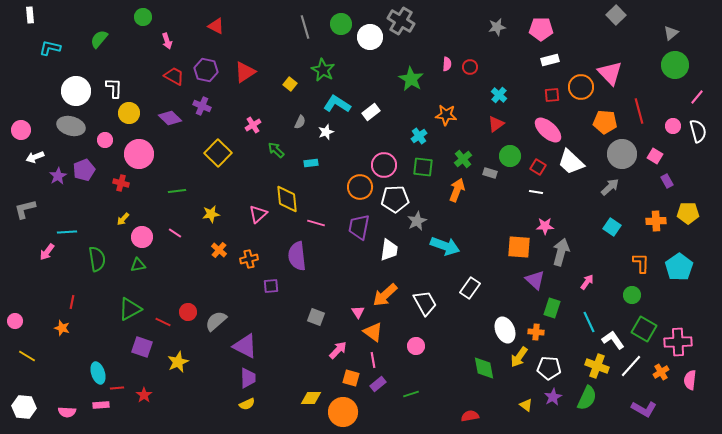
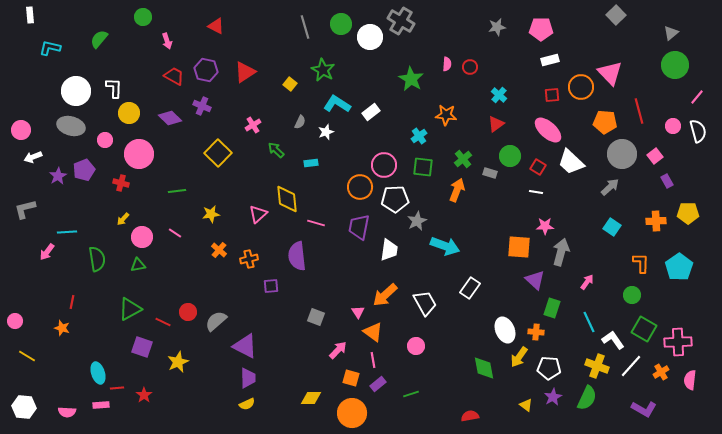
pink square at (655, 156): rotated 21 degrees clockwise
white arrow at (35, 157): moved 2 px left
orange circle at (343, 412): moved 9 px right, 1 px down
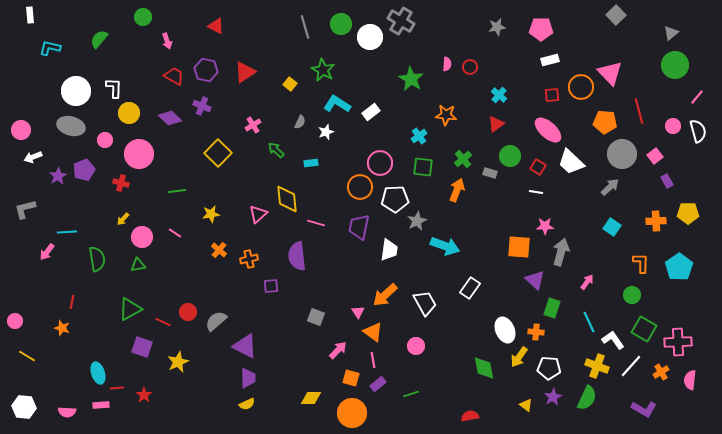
pink circle at (384, 165): moved 4 px left, 2 px up
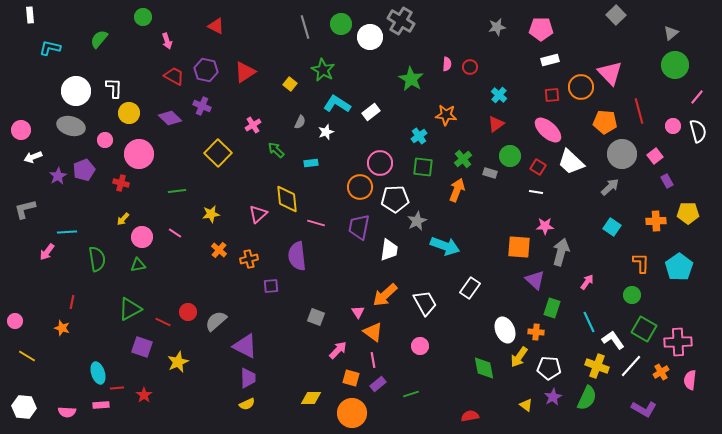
pink circle at (416, 346): moved 4 px right
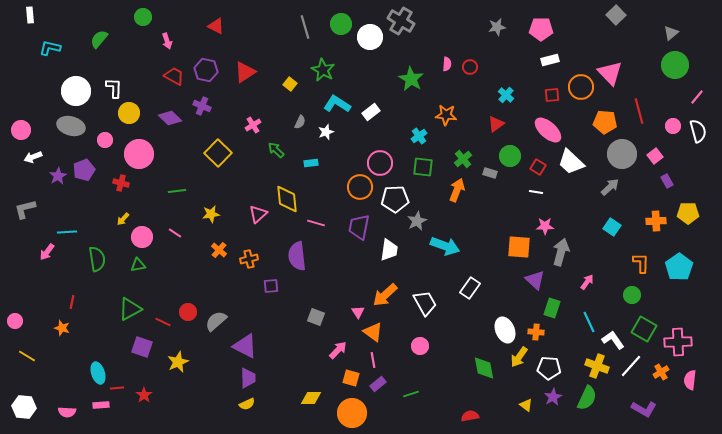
cyan cross at (499, 95): moved 7 px right
